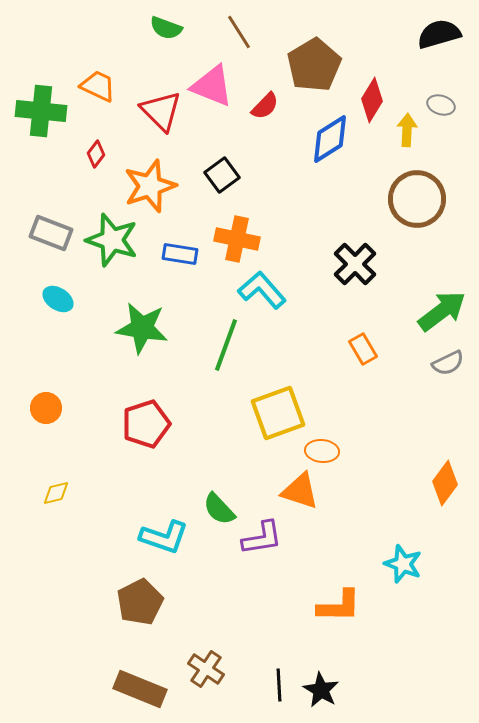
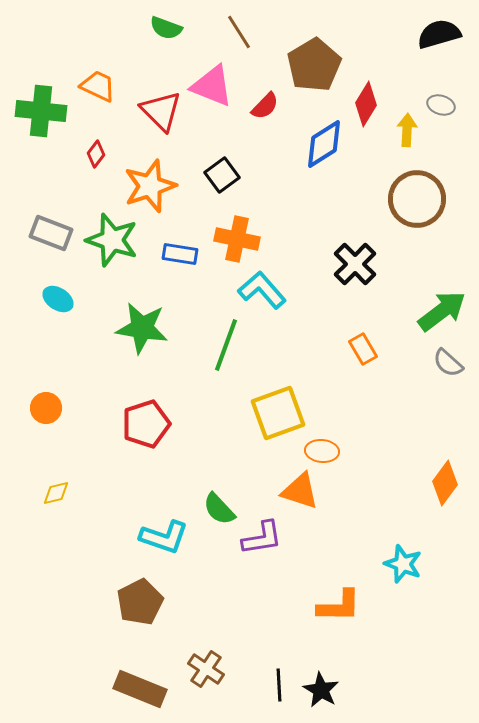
red diamond at (372, 100): moved 6 px left, 4 px down
blue diamond at (330, 139): moved 6 px left, 5 px down
gray semicircle at (448, 363): rotated 68 degrees clockwise
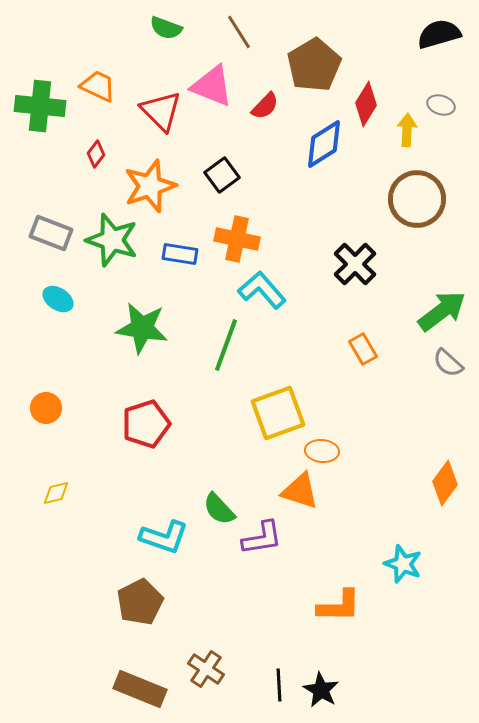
green cross at (41, 111): moved 1 px left, 5 px up
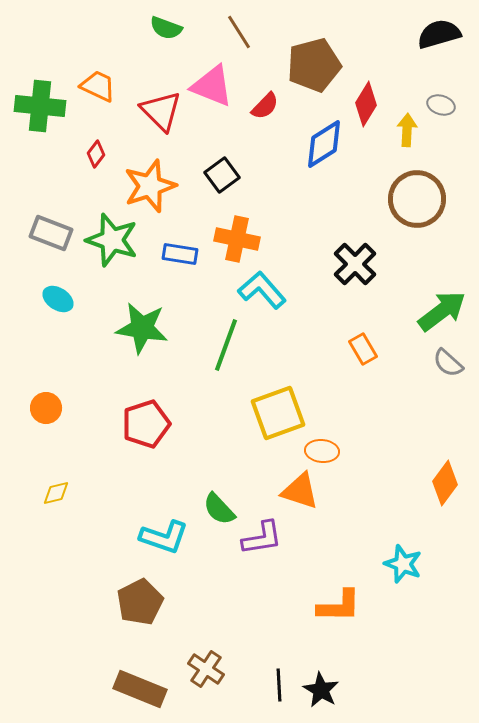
brown pentagon at (314, 65): rotated 16 degrees clockwise
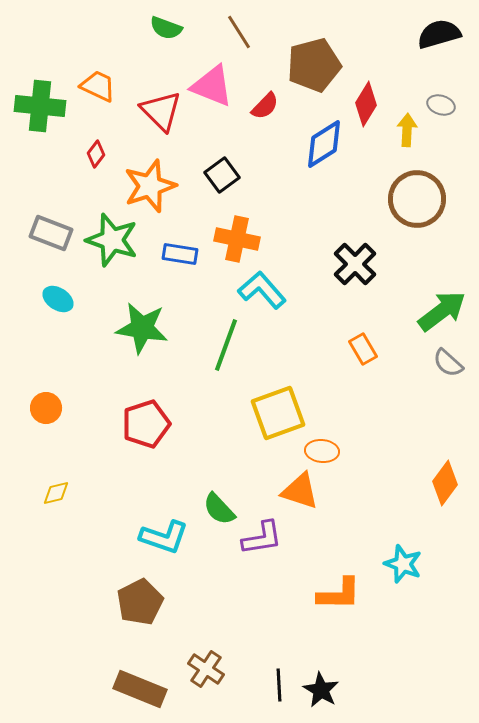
orange L-shape at (339, 606): moved 12 px up
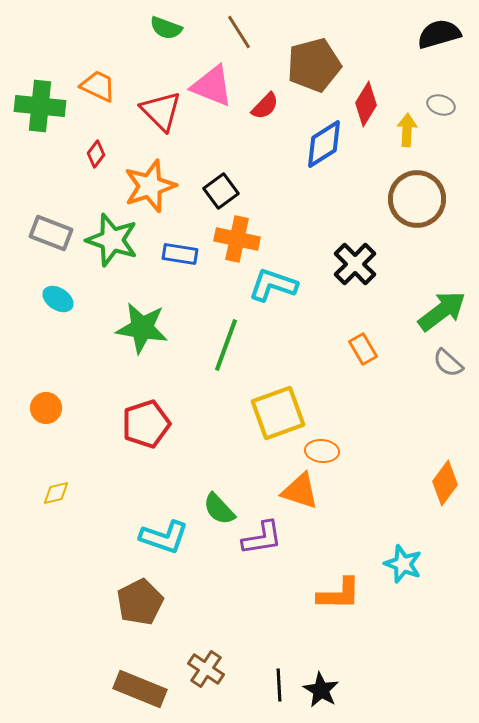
black square at (222, 175): moved 1 px left, 16 px down
cyan L-shape at (262, 290): moved 11 px right, 5 px up; rotated 30 degrees counterclockwise
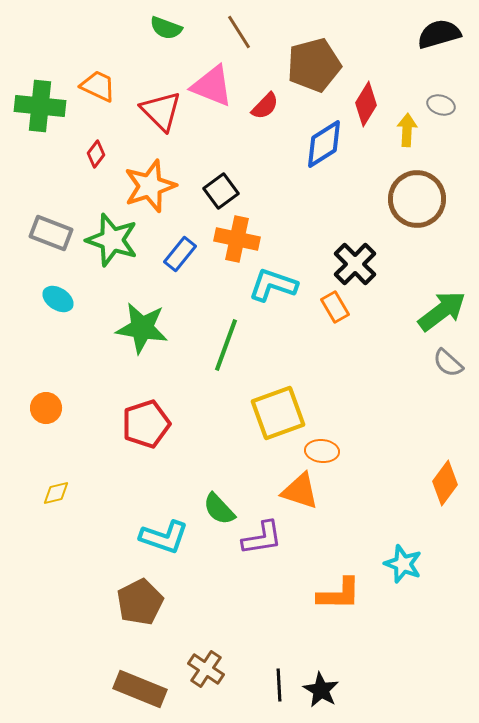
blue rectangle at (180, 254): rotated 60 degrees counterclockwise
orange rectangle at (363, 349): moved 28 px left, 42 px up
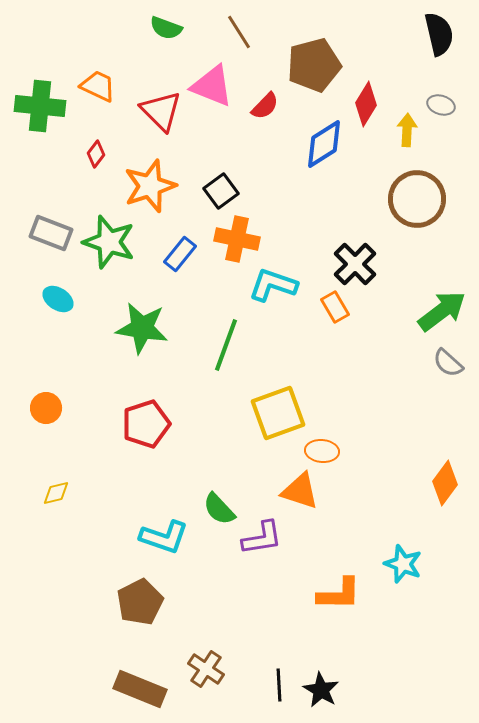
black semicircle at (439, 34): rotated 93 degrees clockwise
green star at (112, 240): moved 3 px left, 2 px down
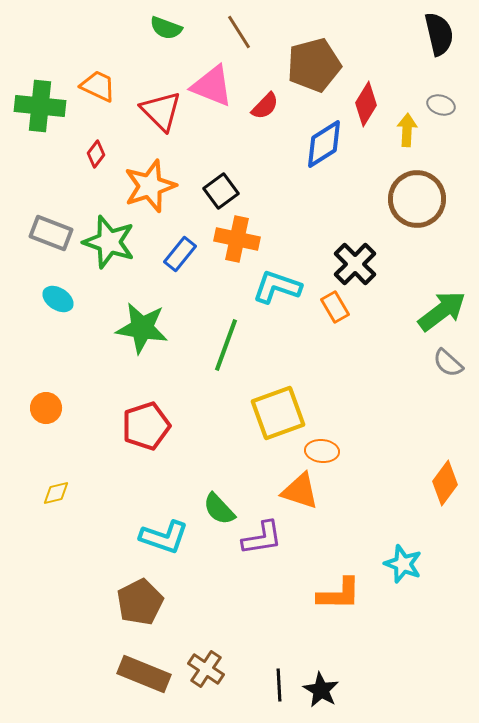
cyan L-shape at (273, 285): moved 4 px right, 2 px down
red pentagon at (146, 424): moved 2 px down
brown rectangle at (140, 689): moved 4 px right, 15 px up
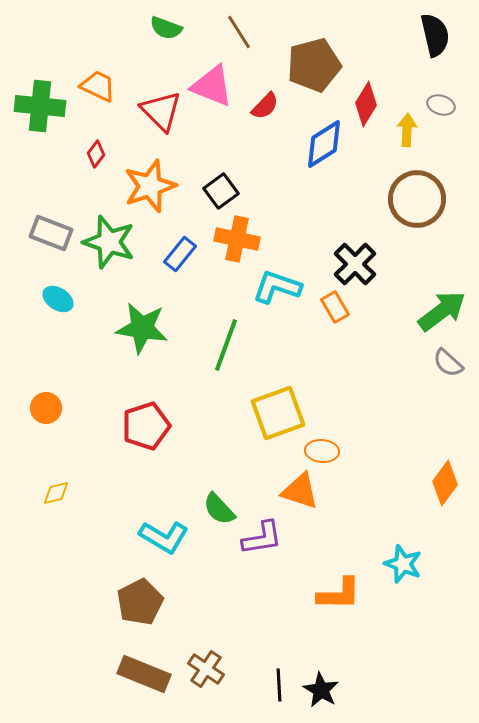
black semicircle at (439, 34): moved 4 px left, 1 px down
cyan L-shape at (164, 537): rotated 12 degrees clockwise
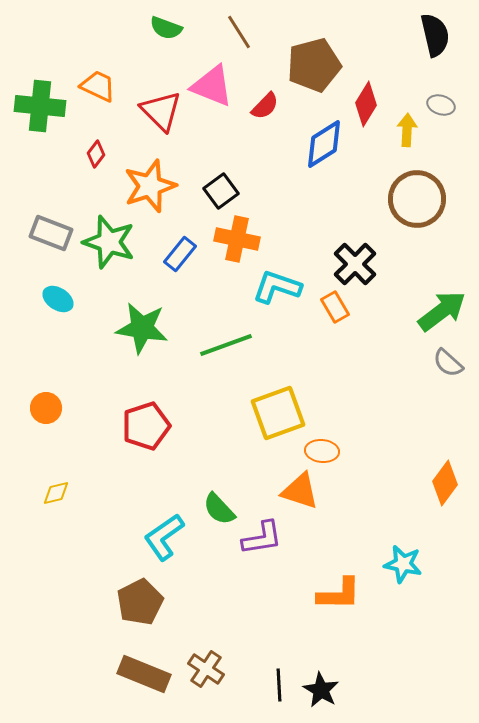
green line at (226, 345): rotated 50 degrees clockwise
cyan L-shape at (164, 537): rotated 114 degrees clockwise
cyan star at (403, 564): rotated 9 degrees counterclockwise
